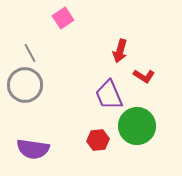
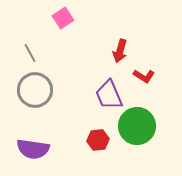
gray circle: moved 10 px right, 5 px down
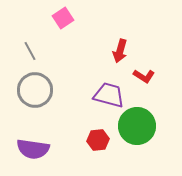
gray line: moved 2 px up
purple trapezoid: rotated 128 degrees clockwise
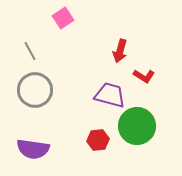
purple trapezoid: moved 1 px right
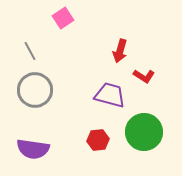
green circle: moved 7 px right, 6 px down
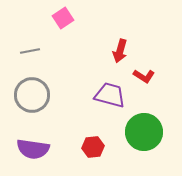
gray line: rotated 72 degrees counterclockwise
gray circle: moved 3 px left, 5 px down
red hexagon: moved 5 px left, 7 px down
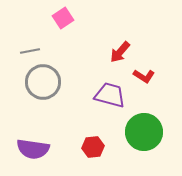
red arrow: moved 1 px down; rotated 25 degrees clockwise
gray circle: moved 11 px right, 13 px up
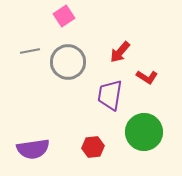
pink square: moved 1 px right, 2 px up
red L-shape: moved 3 px right, 1 px down
gray circle: moved 25 px right, 20 px up
purple trapezoid: rotated 96 degrees counterclockwise
purple semicircle: rotated 16 degrees counterclockwise
